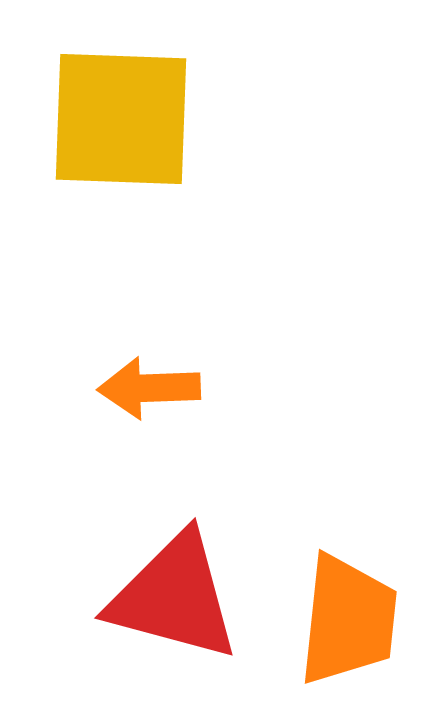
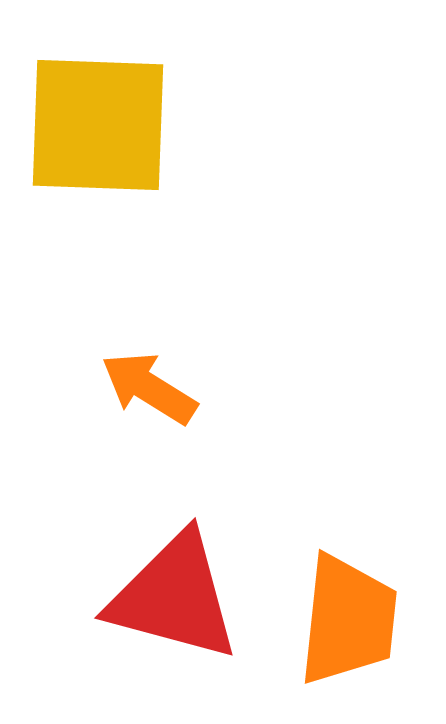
yellow square: moved 23 px left, 6 px down
orange arrow: rotated 34 degrees clockwise
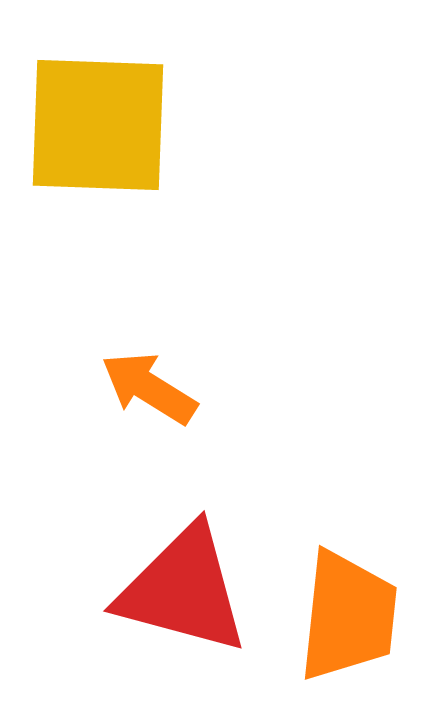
red triangle: moved 9 px right, 7 px up
orange trapezoid: moved 4 px up
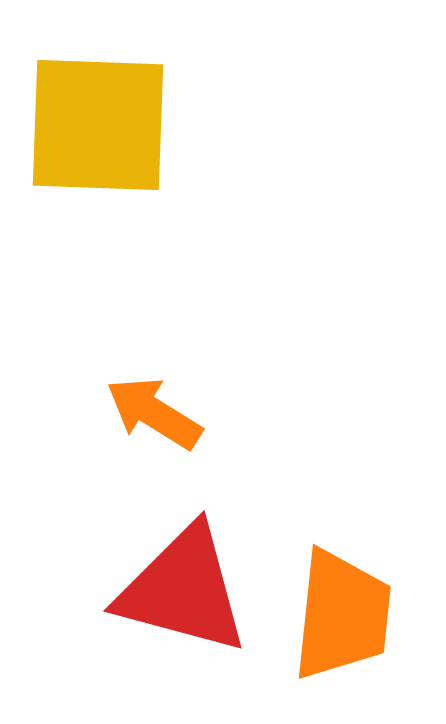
orange arrow: moved 5 px right, 25 px down
orange trapezoid: moved 6 px left, 1 px up
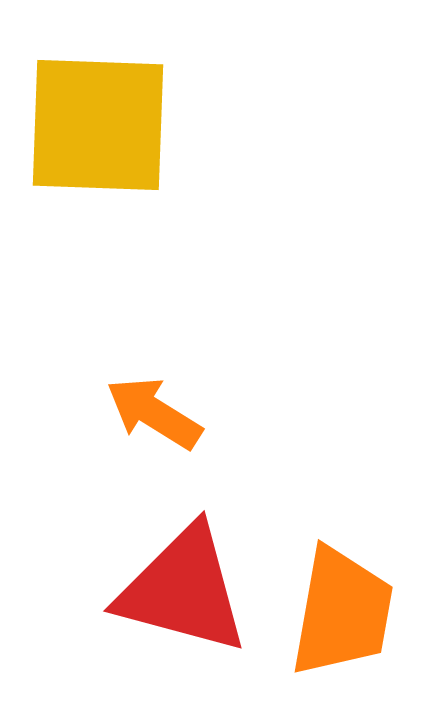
orange trapezoid: moved 3 px up; rotated 4 degrees clockwise
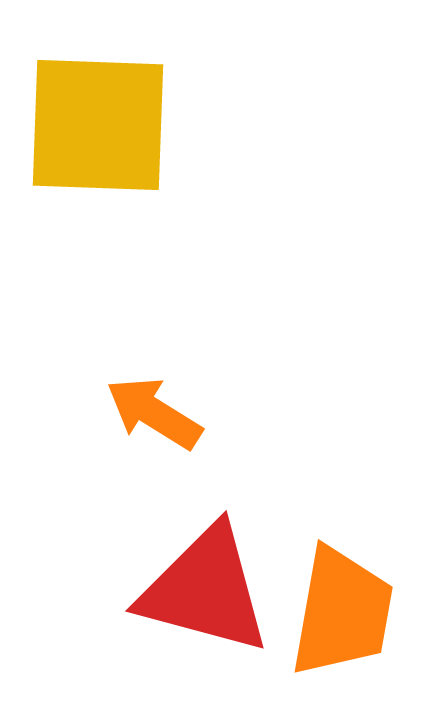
red triangle: moved 22 px right
